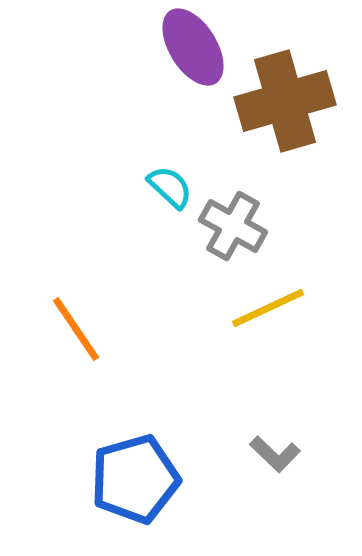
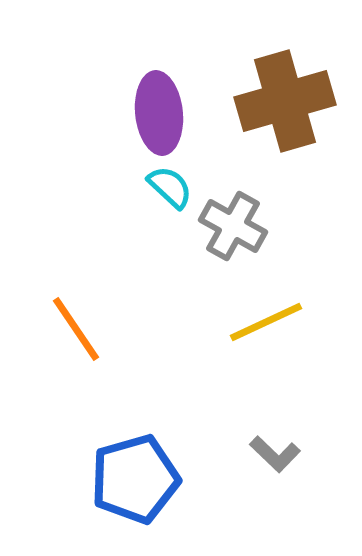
purple ellipse: moved 34 px left, 66 px down; rotated 26 degrees clockwise
yellow line: moved 2 px left, 14 px down
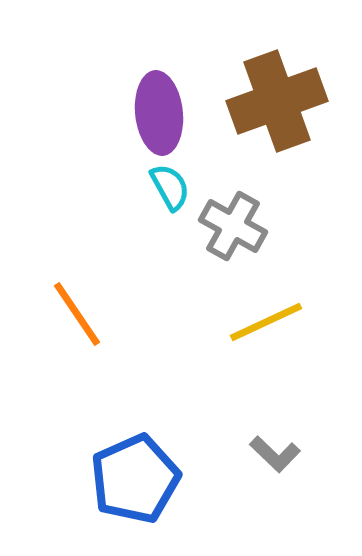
brown cross: moved 8 px left; rotated 4 degrees counterclockwise
cyan semicircle: rotated 18 degrees clockwise
orange line: moved 1 px right, 15 px up
blue pentagon: rotated 8 degrees counterclockwise
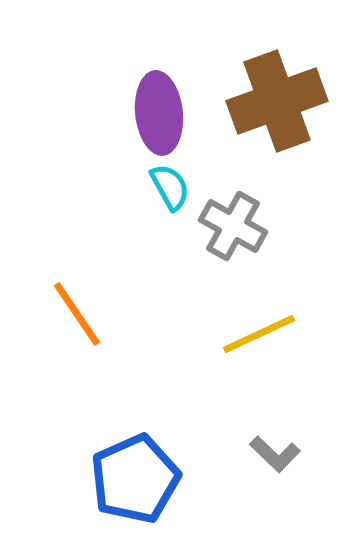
yellow line: moved 7 px left, 12 px down
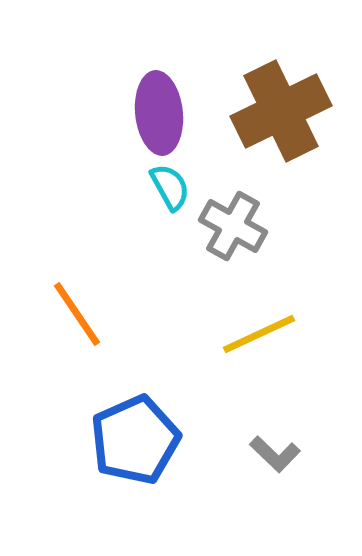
brown cross: moved 4 px right, 10 px down; rotated 6 degrees counterclockwise
blue pentagon: moved 39 px up
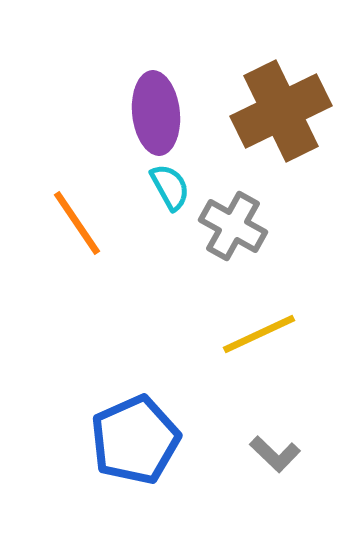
purple ellipse: moved 3 px left
orange line: moved 91 px up
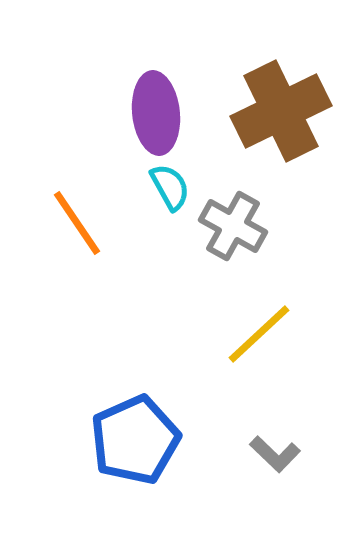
yellow line: rotated 18 degrees counterclockwise
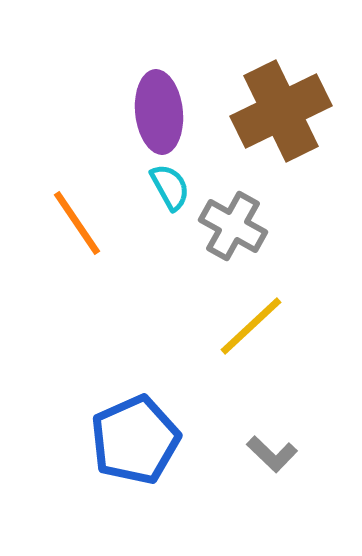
purple ellipse: moved 3 px right, 1 px up
yellow line: moved 8 px left, 8 px up
gray L-shape: moved 3 px left
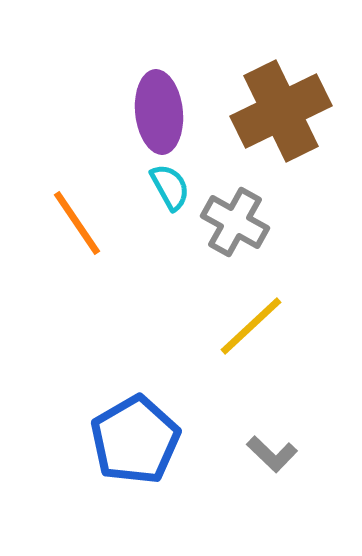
gray cross: moved 2 px right, 4 px up
blue pentagon: rotated 6 degrees counterclockwise
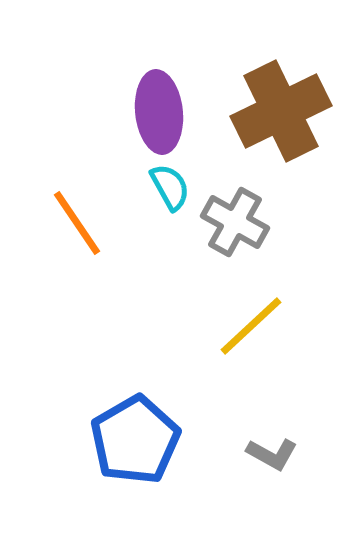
gray L-shape: rotated 15 degrees counterclockwise
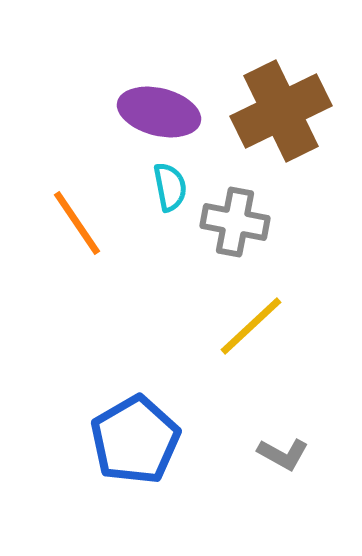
purple ellipse: rotated 70 degrees counterclockwise
cyan semicircle: rotated 18 degrees clockwise
gray cross: rotated 18 degrees counterclockwise
gray L-shape: moved 11 px right
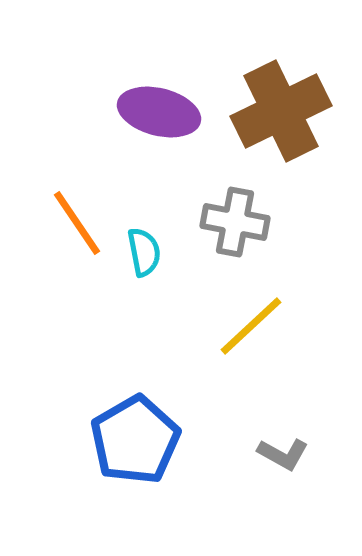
cyan semicircle: moved 26 px left, 65 px down
